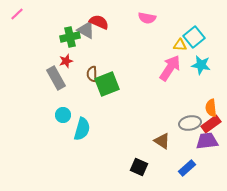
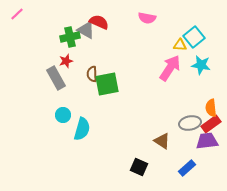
green square: rotated 10 degrees clockwise
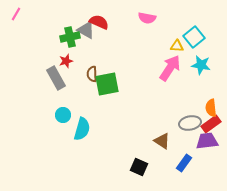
pink line: moved 1 px left; rotated 16 degrees counterclockwise
yellow triangle: moved 3 px left, 1 px down
blue rectangle: moved 3 px left, 5 px up; rotated 12 degrees counterclockwise
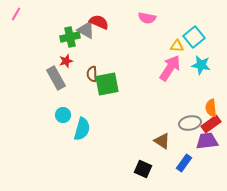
black square: moved 4 px right, 2 px down
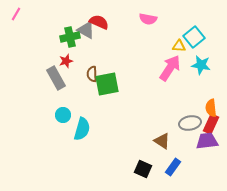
pink semicircle: moved 1 px right, 1 px down
yellow triangle: moved 2 px right
red rectangle: rotated 30 degrees counterclockwise
blue rectangle: moved 11 px left, 4 px down
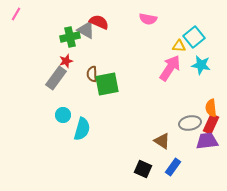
gray rectangle: rotated 65 degrees clockwise
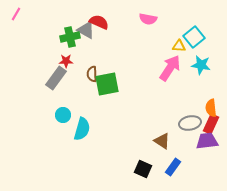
red star: rotated 16 degrees clockwise
